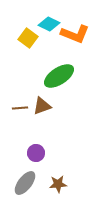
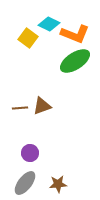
green ellipse: moved 16 px right, 15 px up
purple circle: moved 6 px left
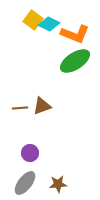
yellow square: moved 5 px right, 18 px up
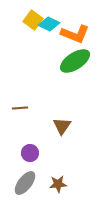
brown triangle: moved 20 px right, 20 px down; rotated 36 degrees counterclockwise
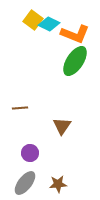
green ellipse: rotated 24 degrees counterclockwise
